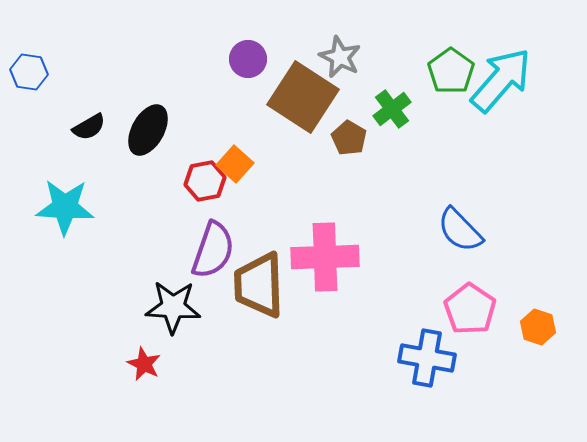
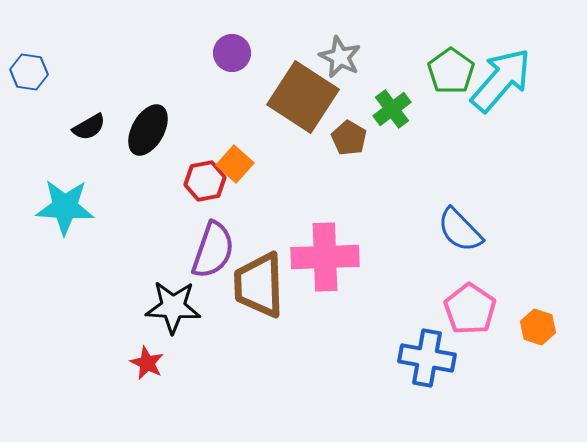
purple circle: moved 16 px left, 6 px up
red star: moved 3 px right, 1 px up
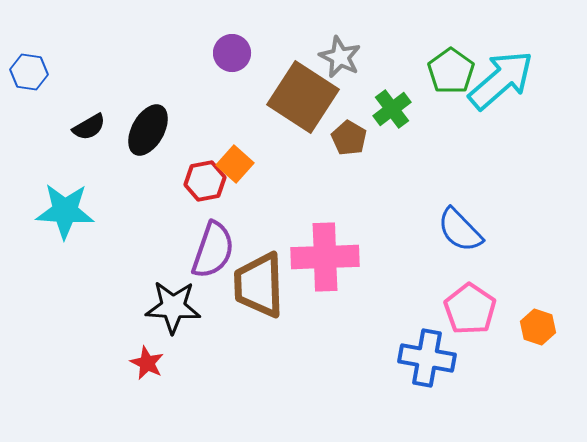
cyan arrow: rotated 8 degrees clockwise
cyan star: moved 4 px down
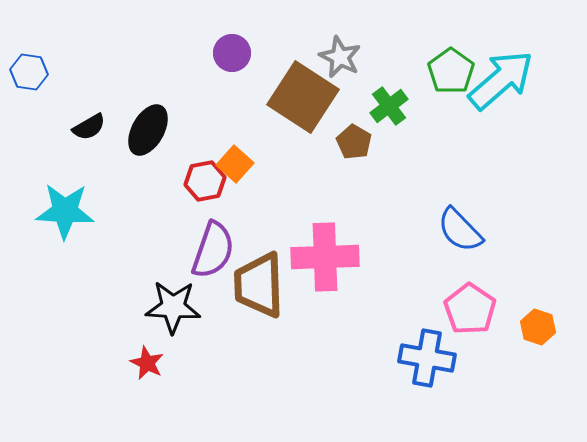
green cross: moved 3 px left, 3 px up
brown pentagon: moved 5 px right, 4 px down
